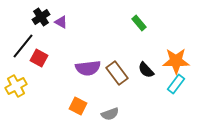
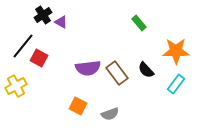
black cross: moved 2 px right, 2 px up
orange star: moved 10 px up
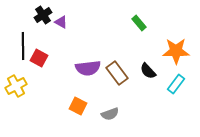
black line: rotated 40 degrees counterclockwise
black semicircle: moved 2 px right, 1 px down
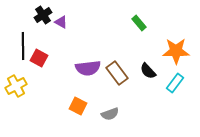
cyan rectangle: moved 1 px left, 1 px up
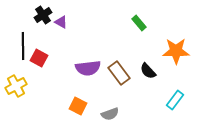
brown rectangle: moved 2 px right
cyan rectangle: moved 17 px down
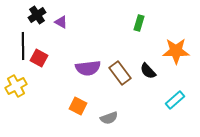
black cross: moved 6 px left
green rectangle: rotated 56 degrees clockwise
brown rectangle: moved 1 px right
cyan rectangle: rotated 12 degrees clockwise
gray semicircle: moved 1 px left, 4 px down
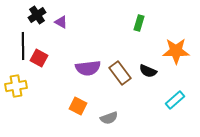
black semicircle: rotated 24 degrees counterclockwise
yellow cross: rotated 20 degrees clockwise
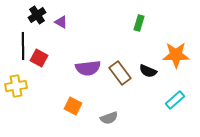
orange star: moved 4 px down
orange square: moved 5 px left
